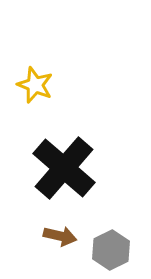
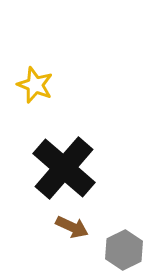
brown arrow: moved 12 px right, 9 px up; rotated 12 degrees clockwise
gray hexagon: moved 13 px right
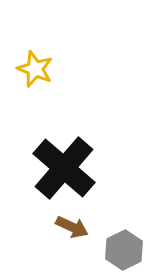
yellow star: moved 16 px up
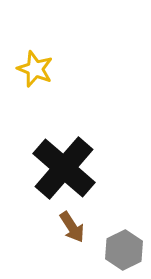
brown arrow: rotated 32 degrees clockwise
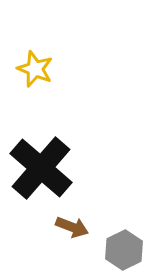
black cross: moved 23 px left
brown arrow: rotated 36 degrees counterclockwise
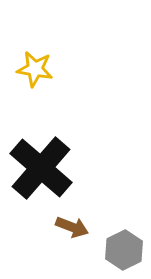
yellow star: rotated 12 degrees counterclockwise
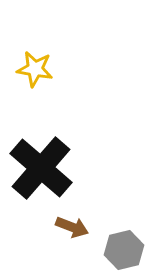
gray hexagon: rotated 12 degrees clockwise
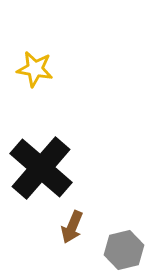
brown arrow: rotated 92 degrees clockwise
